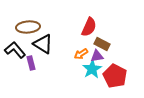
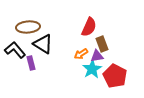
brown rectangle: rotated 42 degrees clockwise
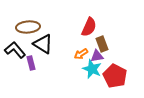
cyan star: rotated 18 degrees counterclockwise
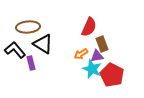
red pentagon: moved 3 px left, 1 px up
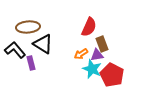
purple triangle: moved 1 px up
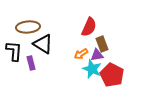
black L-shape: moved 1 px left, 1 px down; rotated 45 degrees clockwise
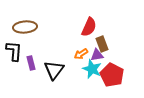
brown ellipse: moved 3 px left
black triangle: moved 11 px right, 26 px down; rotated 35 degrees clockwise
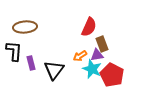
orange arrow: moved 1 px left, 2 px down
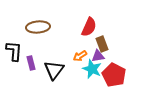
brown ellipse: moved 13 px right
purple triangle: moved 1 px right, 1 px down
red pentagon: moved 2 px right
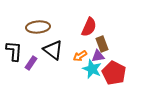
purple rectangle: rotated 48 degrees clockwise
black triangle: moved 1 px left, 20 px up; rotated 30 degrees counterclockwise
red pentagon: moved 2 px up
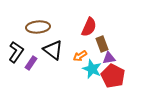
black L-shape: moved 2 px right, 1 px down; rotated 30 degrees clockwise
purple triangle: moved 11 px right, 2 px down
red pentagon: moved 1 px left, 3 px down
